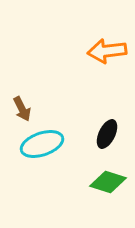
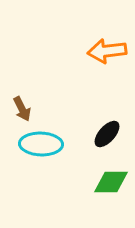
black ellipse: rotated 16 degrees clockwise
cyan ellipse: moved 1 px left; rotated 21 degrees clockwise
green diamond: moved 3 px right; rotated 18 degrees counterclockwise
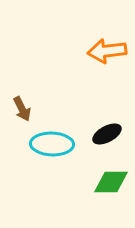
black ellipse: rotated 20 degrees clockwise
cyan ellipse: moved 11 px right
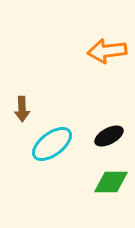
brown arrow: rotated 25 degrees clockwise
black ellipse: moved 2 px right, 2 px down
cyan ellipse: rotated 39 degrees counterclockwise
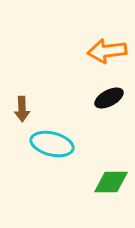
black ellipse: moved 38 px up
cyan ellipse: rotated 51 degrees clockwise
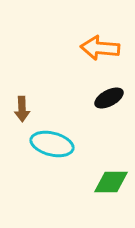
orange arrow: moved 7 px left, 3 px up; rotated 12 degrees clockwise
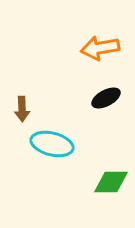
orange arrow: rotated 15 degrees counterclockwise
black ellipse: moved 3 px left
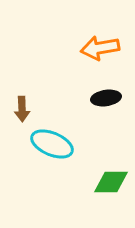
black ellipse: rotated 20 degrees clockwise
cyan ellipse: rotated 9 degrees clockwise
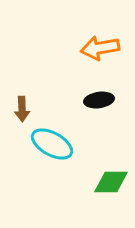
black ellipse: moved 7 px left, 2 px down
cyan ellipse: rotated 6 degrees clockwise
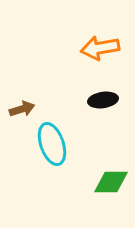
black ellipse: moved 4 px right
brown arrow: rotated 105 degrees counterclockwise
cyan ellipse: rotated 42 degrees clockwise
